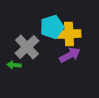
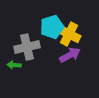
yellow cross: rotated 30 degrees clockwise
gray cross: rotated 30 degrees clockwise
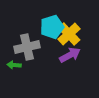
yellow cross: rotated 20 degrees clockwise
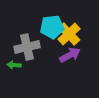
cyan pentagon: rotated 10 degrees clockwise
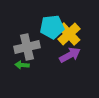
green arrow: moved 8 px right
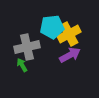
yellow cross: rotated 15 degrees clockwise
green arrow: rotated 56 degrees clockwise
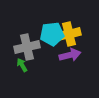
cyan pentagon: moved 7 px down
yellow cross: rotated 15 degrees clockwise
purple arrow: rotated 15 degrees clockwise
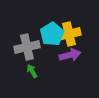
cyan pentagon: rotated 25 degrees counterclockwise
green arrow: moved 10 px right, 6 px down
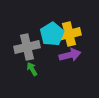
green arrow: moved 2 px up
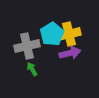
gray cross: moved 1 px up
purple arrow: moved 2 px up
